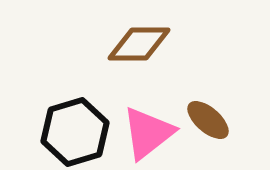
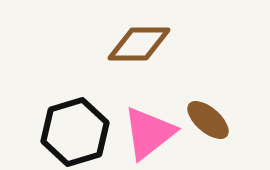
pink triangle: moved 1 px right
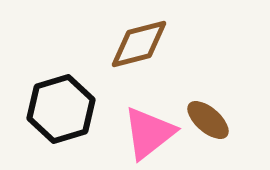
brown diamond: rotated 14 degrees counterclockwise
black hexagon: moved 14 px left, 23 px up
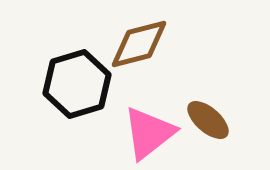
black hexagon: moved 16 px right, 25 px up
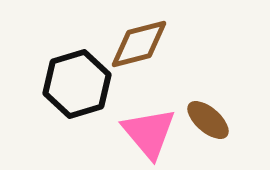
pink triangle: rotated 32 degrees counterclockwise
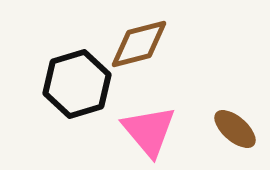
brown ellipse: moved 27 px right, 9 px down
pink triangle: moved 2 px up
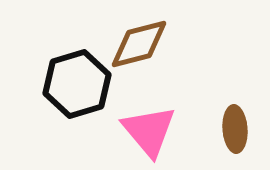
brown ellipse: rotated 45 degrees clockwise
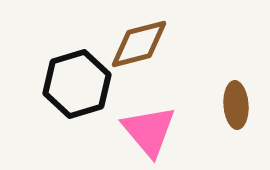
brown ellipse: moved 1 px right, 24 px up
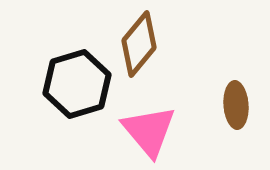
brown diamond: rotated 36 degrees counterclockwise
